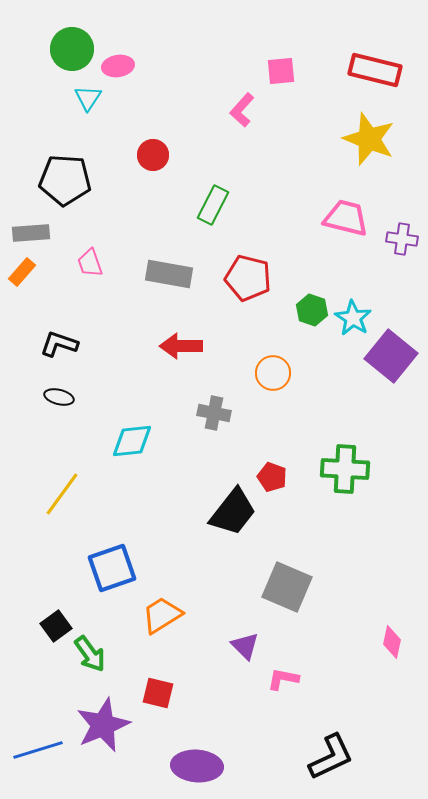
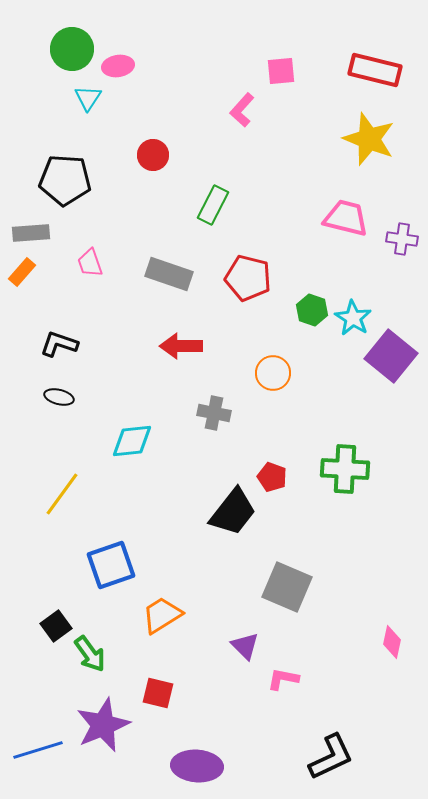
gray rectangle at (169, 274): rotated 9 degrees clockwise
blue square at (112, 568): moved 1 px left, 3 px up
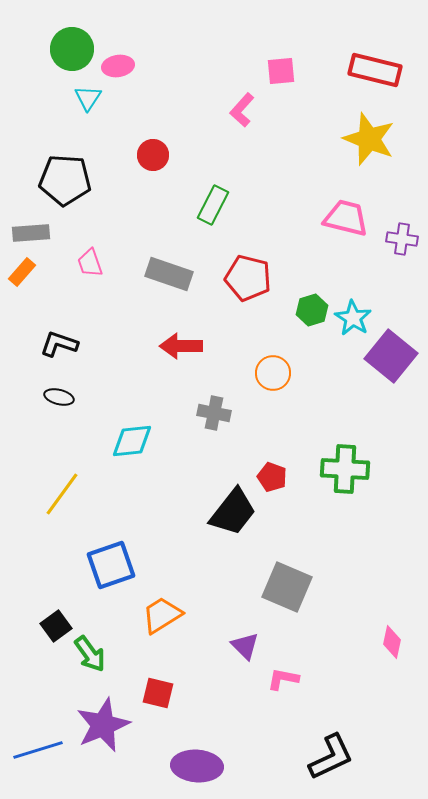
green hexagon at (312, 310): rotated 24 degrees clockwise
